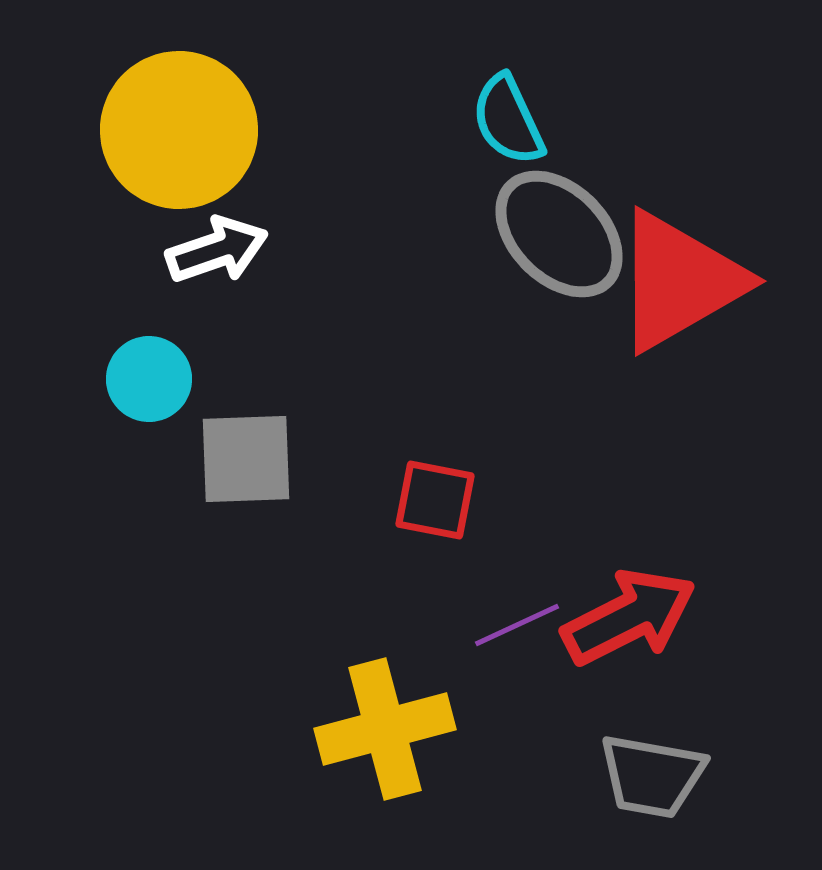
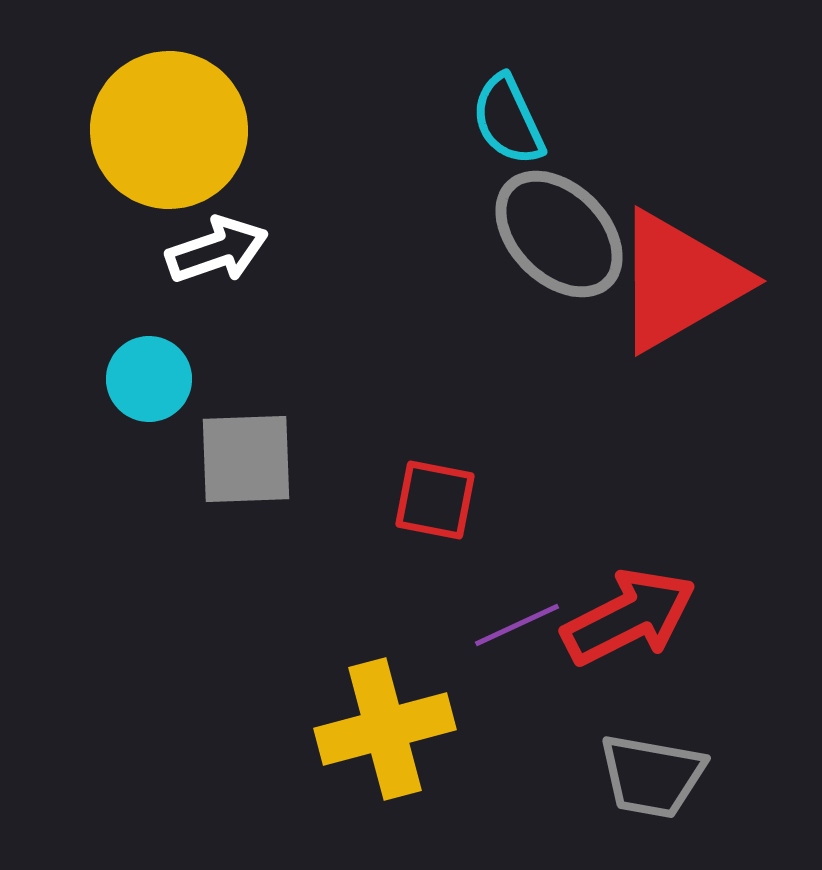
yellow circle: moved 10 px left
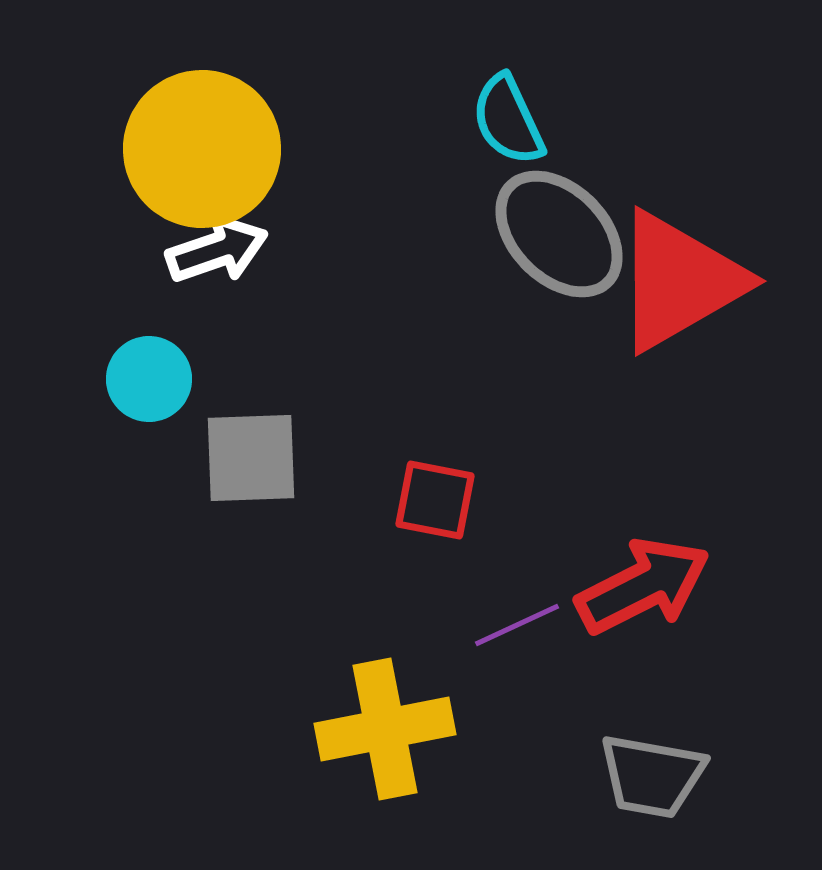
yellow circle: moved 33 px right, 19 px down
gray square: moved 5 px right, 1 px up
red arrow: moved 14 px right, 31 px up
yellow cross: rotated 4 degrees clockwise
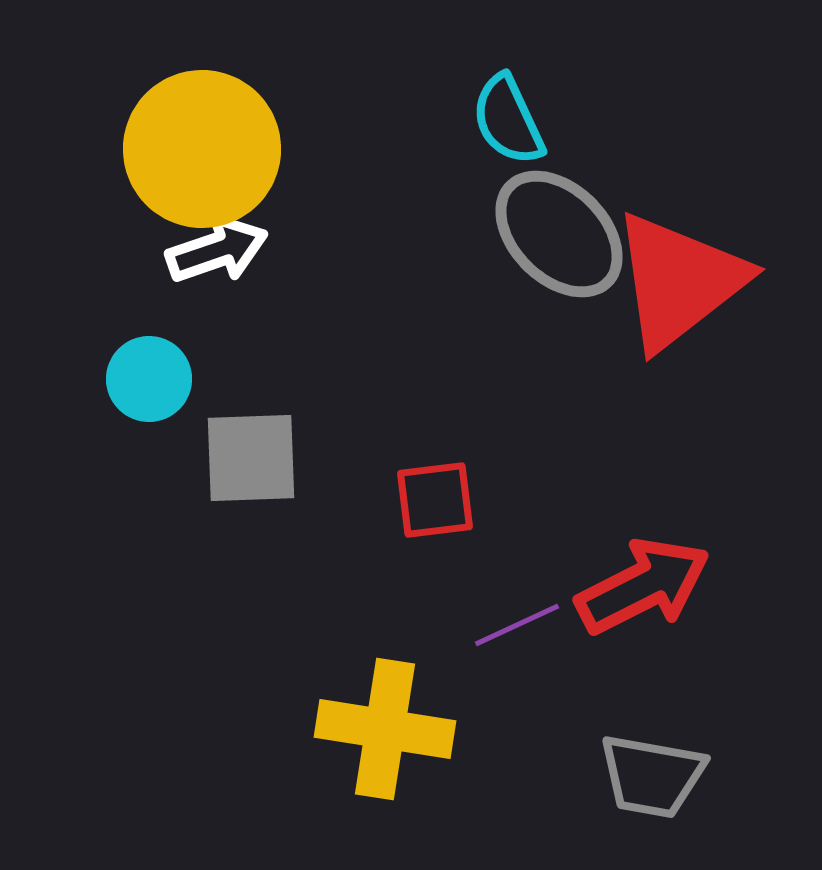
red triangle: rotated 8 degrees counterclockwise
red square: rotated 18 degrees counterclockwise
yellow cross: rotated 20 degrees clockwise
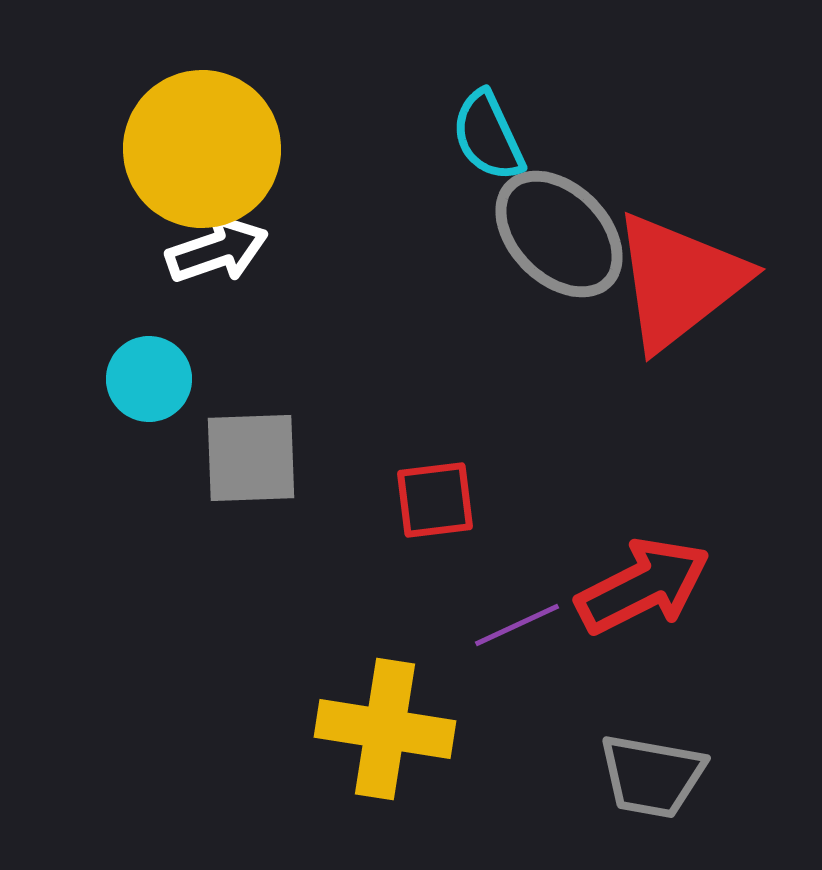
cyan semicircle: moved 20 px left, 16 px down
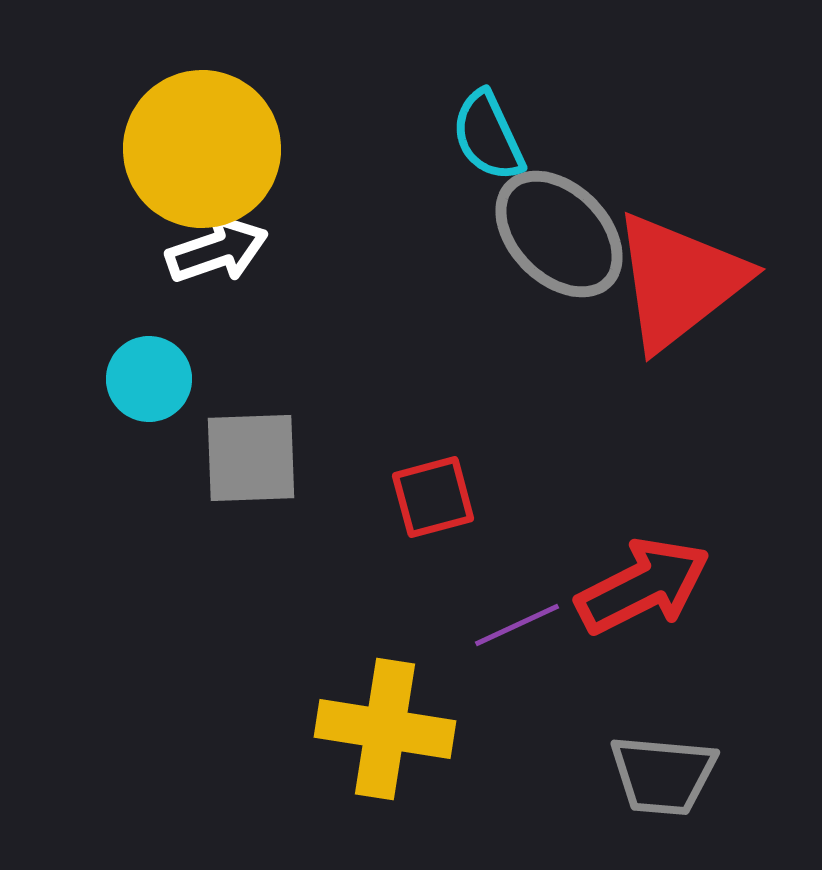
red square: moved 2 px left, 3 px up; rotated 8 degrees counterclockwise
gray trapezoid: moved 11 px right, 1 px up; rotated 5 degrees counterclockwise
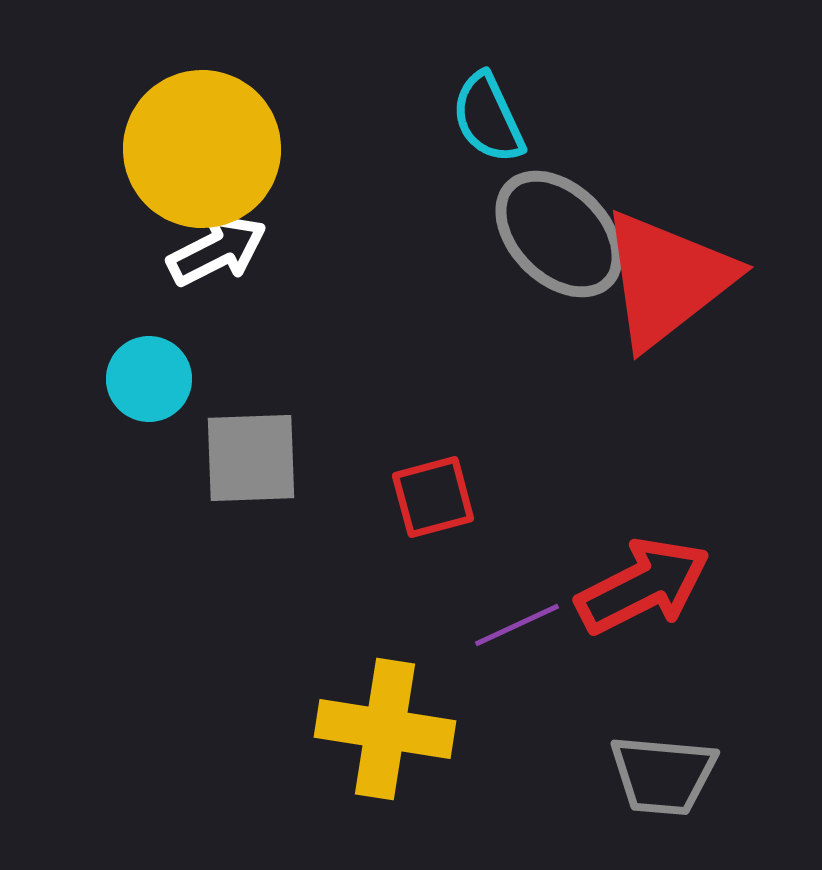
cyan semicircle: moved 18 px up
white arrow: rotated 8 degrees counterclockwise
red triangle: moved 12 px left, 2 px up
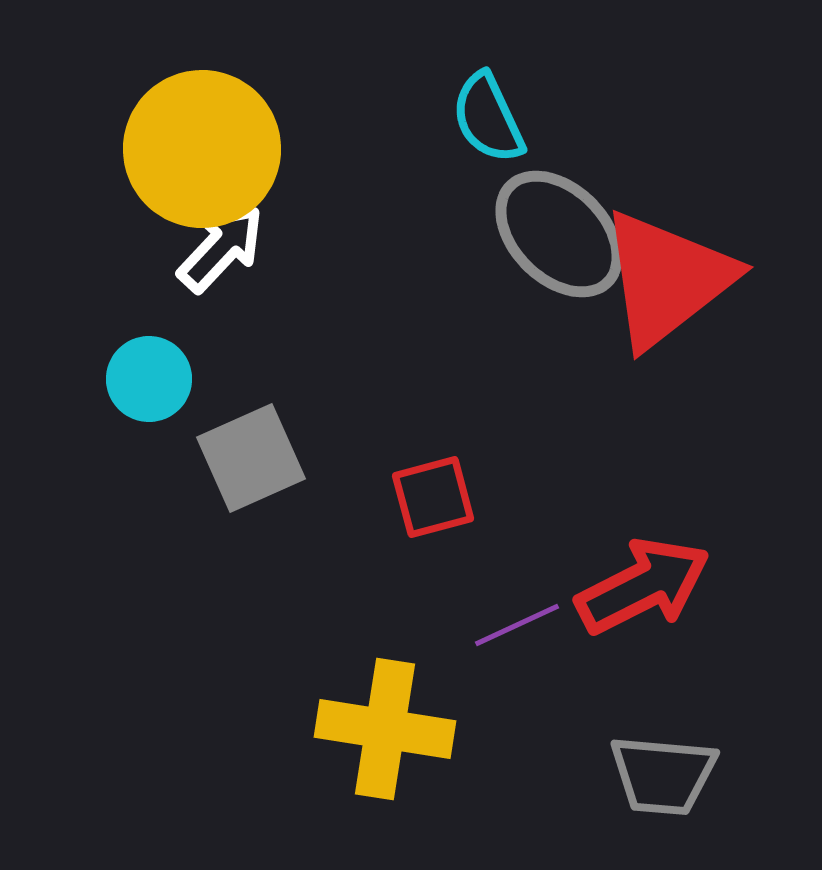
white arrow: moved 4 px right, 2 px up; rotated 20 degrees counterclockwise
gray square: rotated 22 degrees counterclockwise
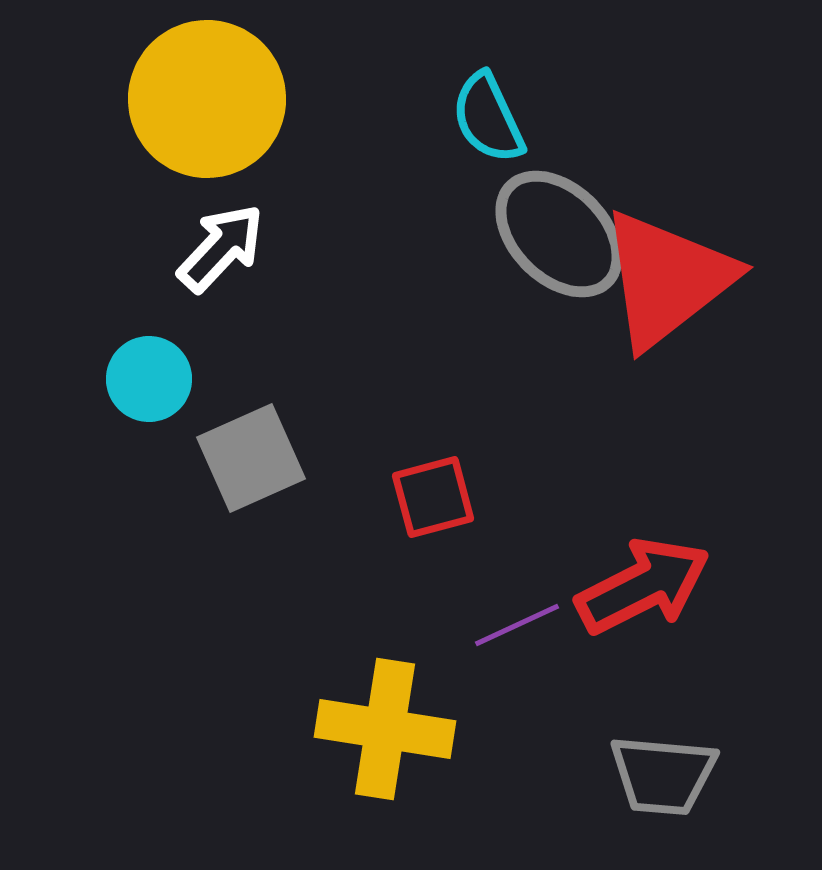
yellow circle: moved 5 px right, 50 px up
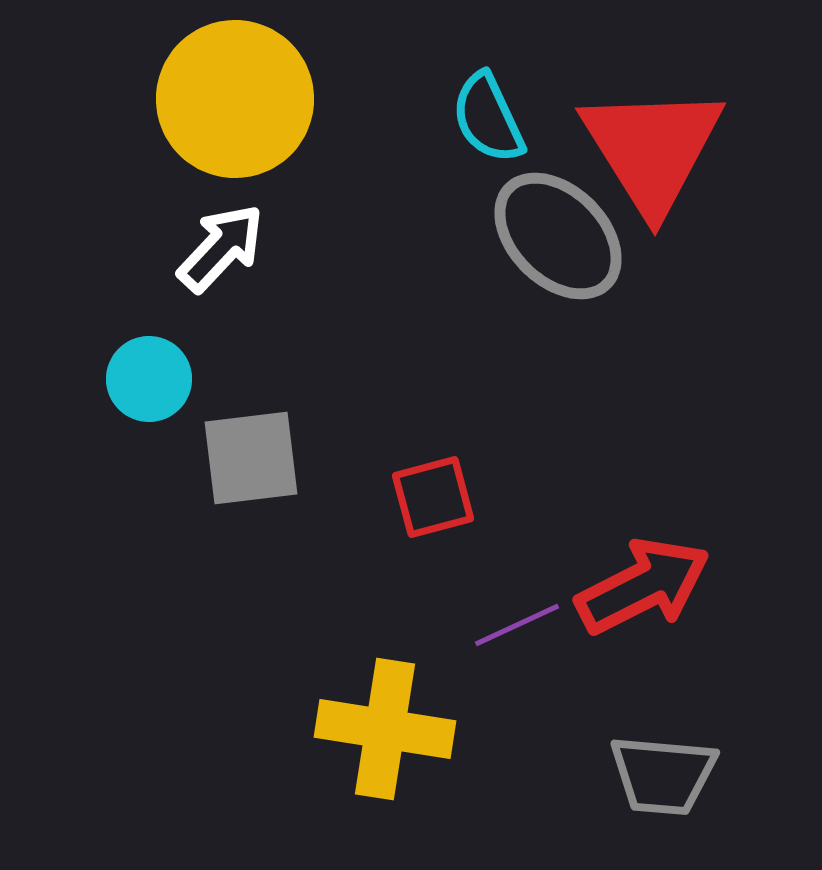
yellow circle: moved 28 px right
gray ellipse: moved 1 px left, 2 px down
red triangle: moved 15 px left, 130 px up; rotated 24 degrees counterclockwise
gray square: rotated 17 degrees clockwise
